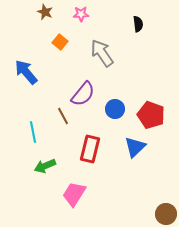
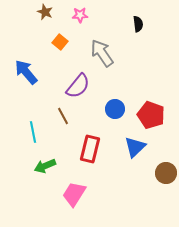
pink star: moved 1 px left, 1 px down
purple semicircle: moved 5 px left, 8 px up
brown circle: moved 41 px up
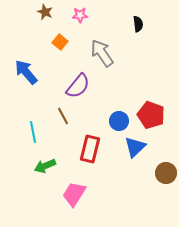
blue circle: moved 4 px right, 12 px down
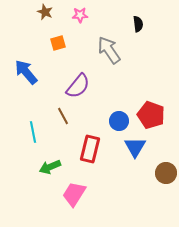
orange square: moved 2 px left, 1 px down; rotated 35 degrees clockwise
gray arrow: moved 7 px right, 3 px up
blue triangle: rotated 15 degrees counterclockwise
green arrow: moved 5 px right, 1 px down
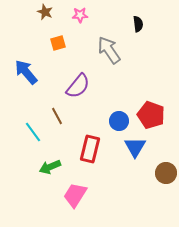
brown line: moved 6 px left
cyan line: rotated 25 degrees counterclockwise
pink trapezoid: moved 1 px right, 1 px down
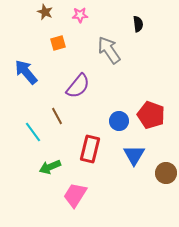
blue triangle: moved 1 px left, 8 px down
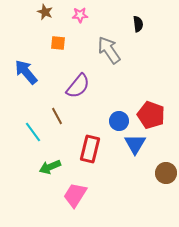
orange square: rotated 21 degrees clockwise
blue triangle: moved 1 px right, 11 px up
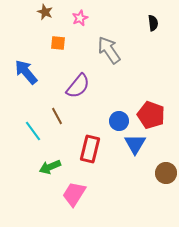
pink star: moved 3 px down; rotated 21 degrees counterclockwise
black semicircle: moved 15 px right, 1 px up
cyan line: moved 1 px up
pink trapezoid: moved 1 px left, 1 px up
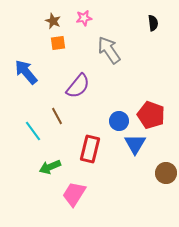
brown star: moved 8 px right, 9 px down
pink star: moved 4 px right; rotated 14 degrees clockwise
orange square: rotated 14 degrees counterclockwise
